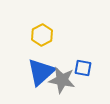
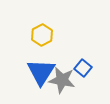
blue square: rotated 30 degrees clockwise
blue triangle: rotated 16 degrees counterclockwise
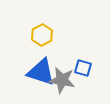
blue square: rotated 24 degrees counterclockwise
blue triangle: rotated 44 degrees counterclockwise
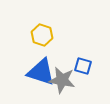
yellow hexagon: rotated 15 degrees counterclockwise
blue square: moved 2 px up
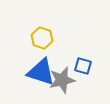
yellow hexagon: moved 3 px down
gray star: rotated 24 degrees counterclockwise
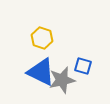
blue triangle: rotated 8 degrees clockwise
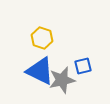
blue square: rotated 30 degrees counterclockwise
blue triangle: moved 1 px left, 1 px up
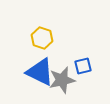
blue triangle: moved 1 px down
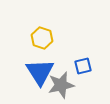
blue triangle: rotated 32 degrees clockwise
gray star: moved 1 px left, 5 px down
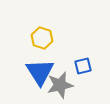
gray star: moved 1 px left
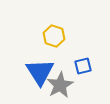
yellow hexagon: moved 12 px right, 2 px up
gray star: rotated 16 degrees counterclockwise
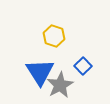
blue square: rotated 30 degrees counterclockwise
